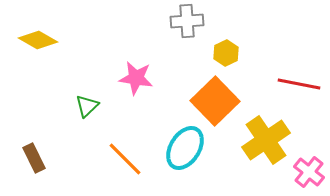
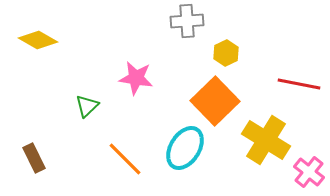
yellow cross: rotated 24 degrees counterclockwise
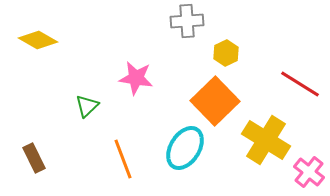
red line: moved 1 px right; rotated 21 degrees clockwise
orange line: moved 2 px left; rotated 24 degrees clockwise
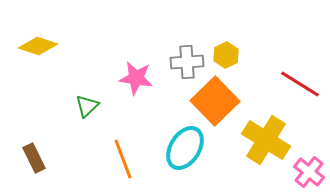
gray cross: moved 41 px down
yellow diamond: moved 6 px down; rotated 12 degrees counterclockwise
yellow hexagon: moved 2 px down
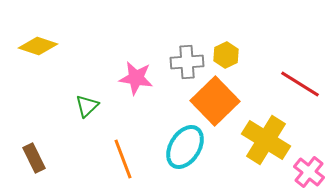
cyan ellipse: moved 1 px up
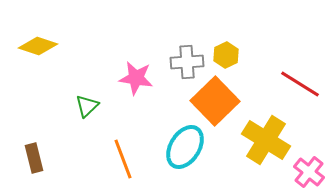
brown rectangle: rotated 12 degrees clockwise
